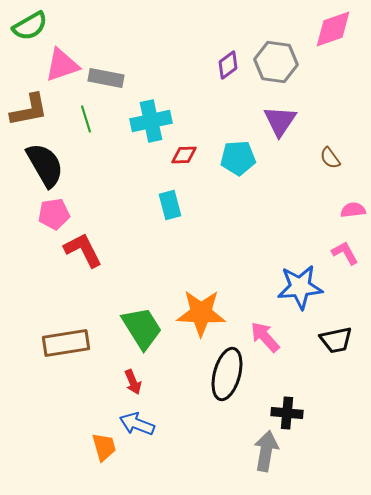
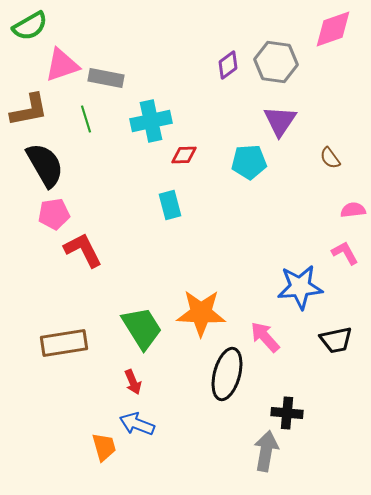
cyan pentagon: moved 11 px right, 4 px down
brown rectangle: moved 2 px left
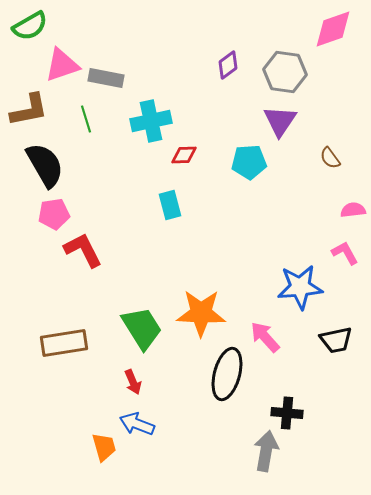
gray hexagon: moved 9 px right, 10 px down
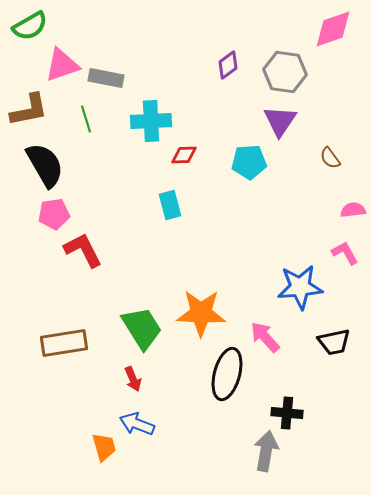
cyan cross: rotated 9 degrees clockwise
black trapezoid: moved 2 px left, 2 px down
red arrow: moved 3 px up
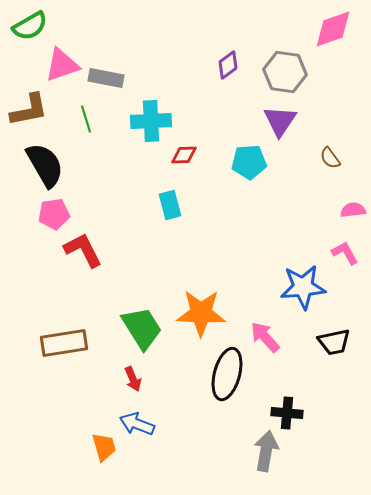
blue star: moved 3 px right
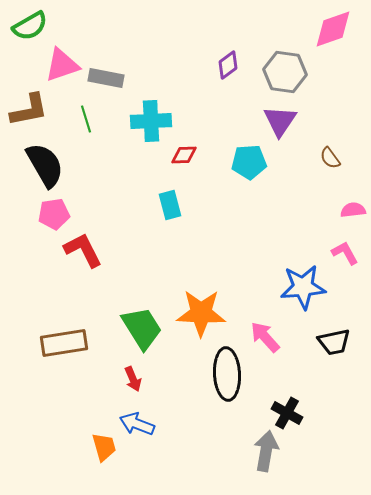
black ellipse: rotated 18 degrees counterclockwise
black cross: rotated 24 degrees clockwise
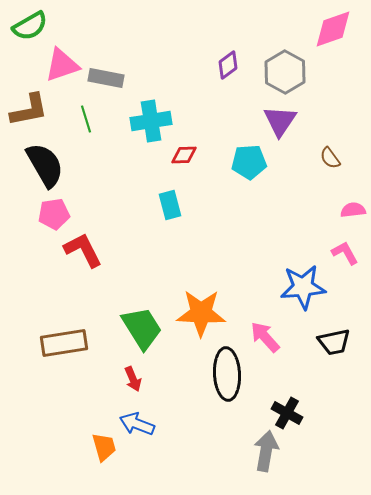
gray hexagon: rotated 21 degrees clockwise
cyan cross: rotated 6 degrees counterclockwise
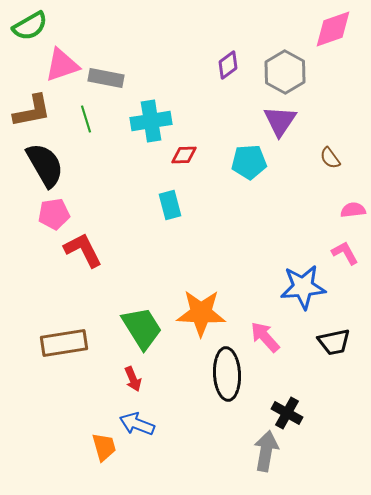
brown L-shape: moved 3 px right, 1 px down
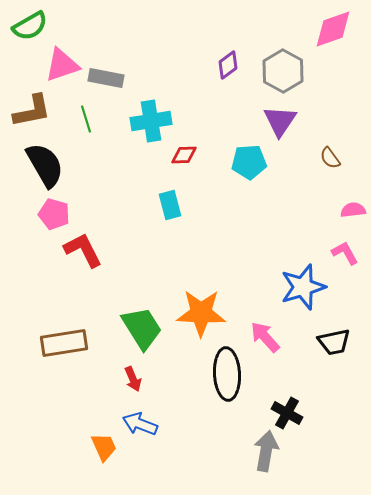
gray hexagon: moved 2 px left, 1 px up
pink pentagon: rotated 24 degrees clockwise
blue star: rotated 12 degrees counterclockwise
blue arrow: moved 3 px right
orange trapezoid: rotated 8 degrees counterclockwise
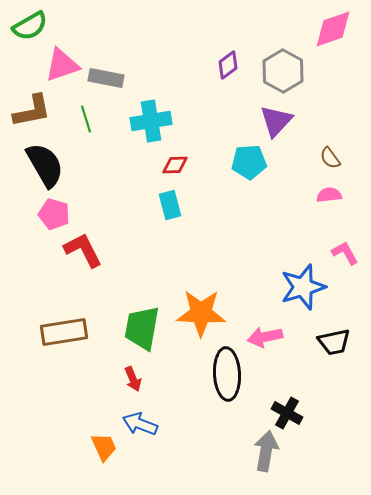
purple triangle: moved 4 px left; rotated 9 degrees clockwise
red diamond: moved 9 px left, 10 px down
pink semicircle: moved 24 px left, 15 px up
green trapezoid: rotated 138 degrees counterclockwise
pink arrow: rotated 60 degrees counterclockwise
brown rectangle: moved 11 px up
